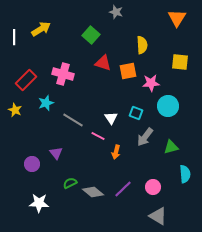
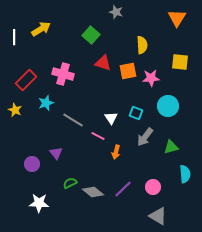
pink star: moved 5 px up
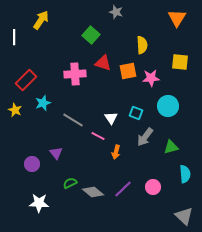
yellow arrow: moved 9 px up; rotated 24 degrees counterclockwise
pink cross: moved 12 px right; rotated 20 degrees counterclockwise
cyan star: moved 3 px left
gray triangle: moved 26 px right; rotated 12 degrees clockwise
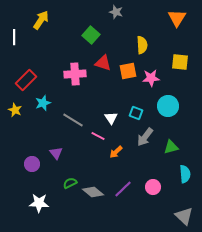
orange arrow: rotated 32 degrees clockwise
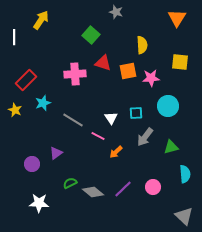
cyan square: rotated 24 degrees counterclockwise
purple triangle: rotated 32 degrees clockwise
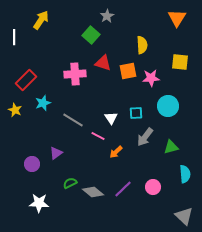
gray star: moved 9 px left, 4 px down; rotated 24 degrees clockwise
